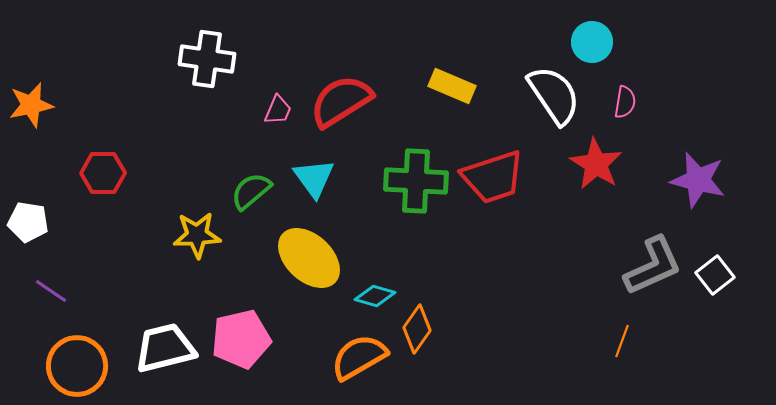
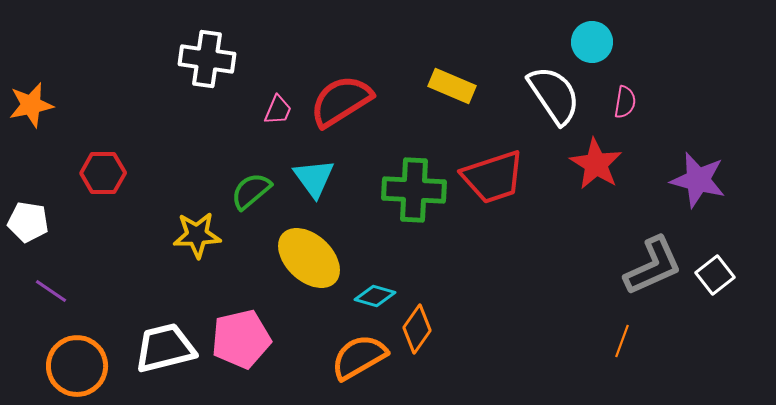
green cross: moved 2 px left, 9 px down
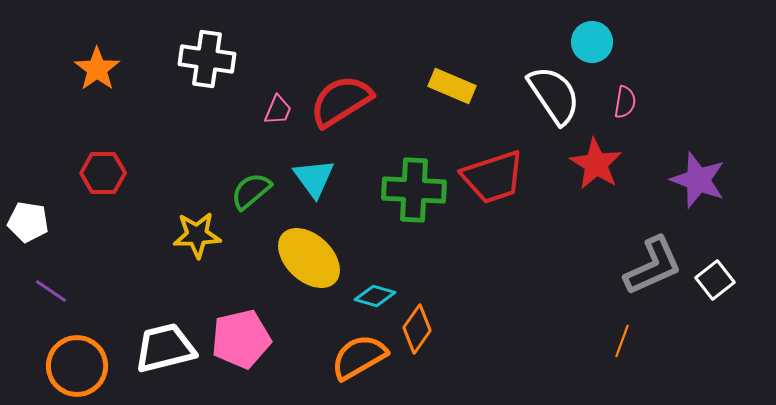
orange star: moved 66 px right, 36 px up; rotated 24 degrees counterclockwise
purple star: rotated 6 degrees clockwise
white square: moved 5 px down
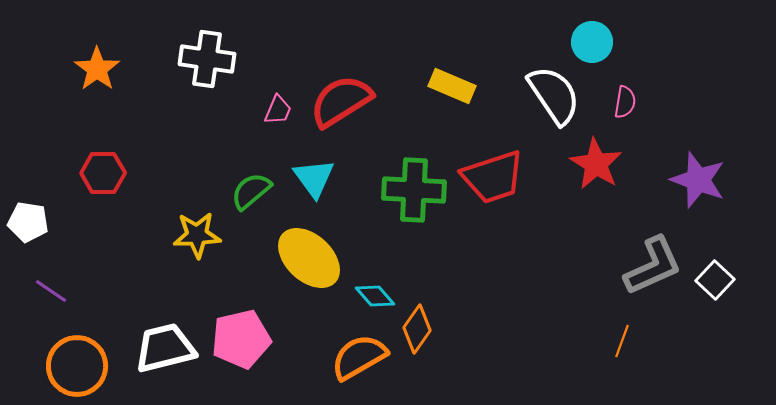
white square: rotated 9 degrees counterclockwise
cyan diamond: rotated 33 degrees clockwise
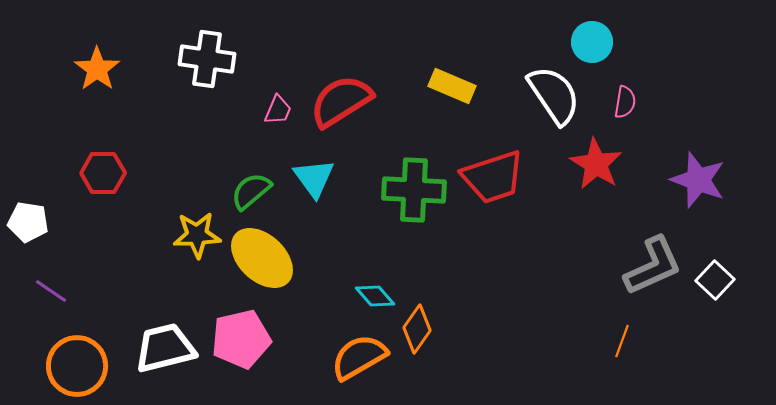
yellow ellipse: moved 47 px left
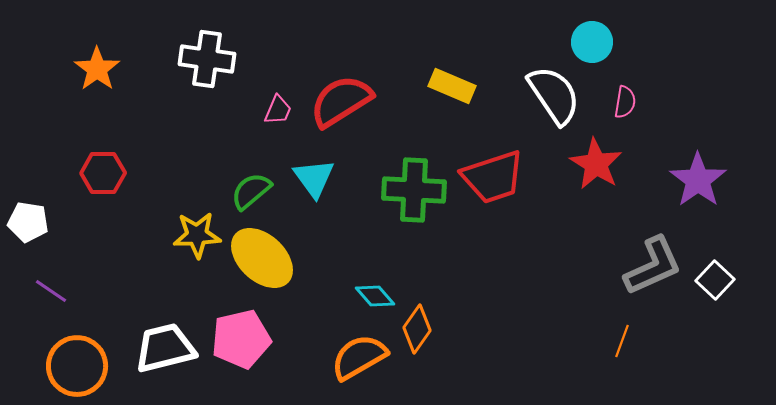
purple star: rotated 16 degrees clockwise
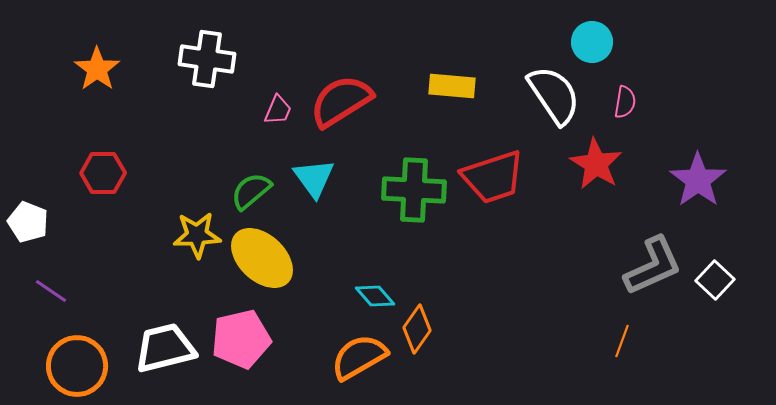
yellow rectangle: rotated 18 degrees counterclockwise
white pentagon: rotated 12 degrees clockwise
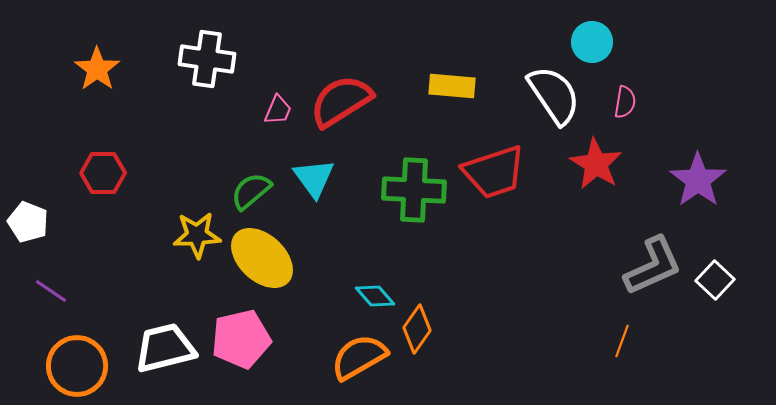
red trapezoid: moved 1 px right, 5 px up
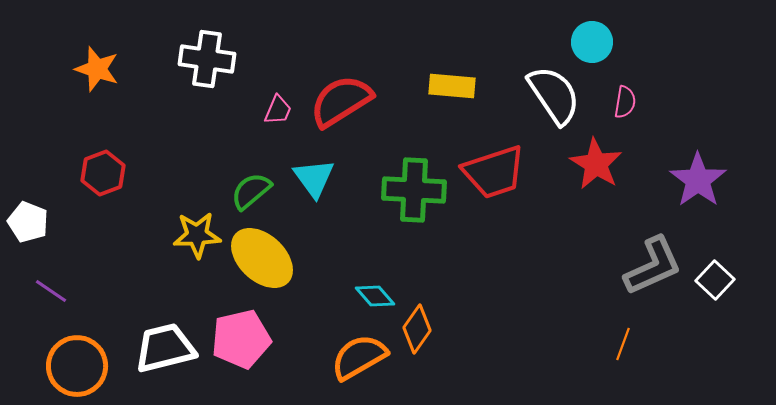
orange star: rotated 18 degrees counterclockwise
red hexagon: rotated 21 degrees counterclockwise
orange line: moved 1 px right, 3 px down
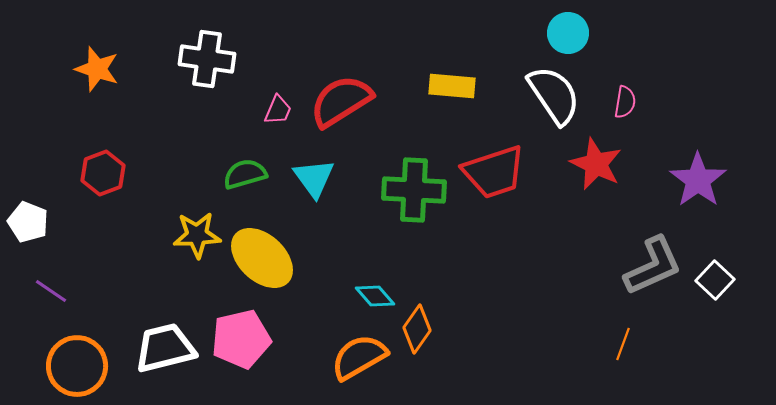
cyan circle: moved 24 px left, 9 px up
red star: rotated 6 degrees counterclockwise
green semicircle: moved 6 px left, 17 px up; rotated 24 degrees clockwise
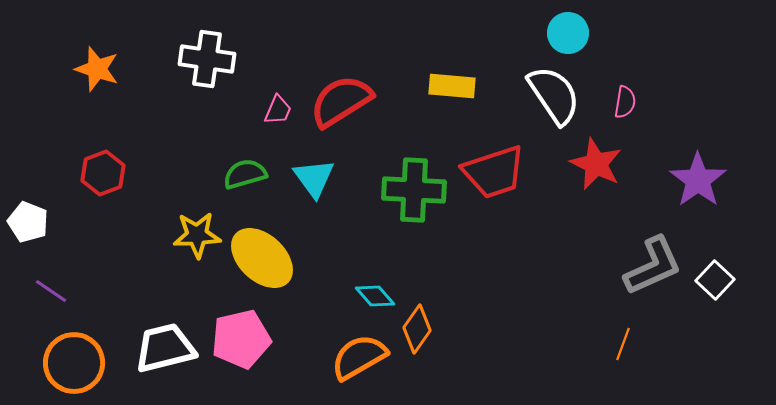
orange circle: moved 3 px left, 3 px up
